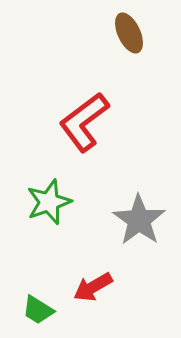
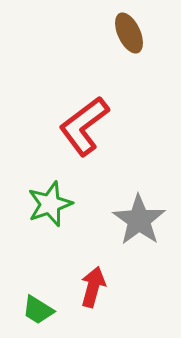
red L-shape: moved 4 px down
green star: moved 1 px right, 2 px down
red arrow: rotated 135 degrees clockwise
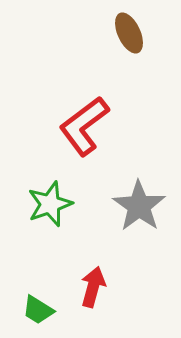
gray star: moved 14 px up
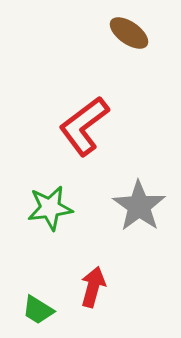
brown ellipse: rotated 30 degrees counterclockwise
green star: moved 4 px down; rotated 12 degrees clockwise
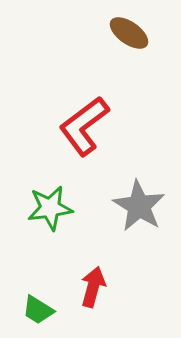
gray star: rotated 4 degrees counterclockwise
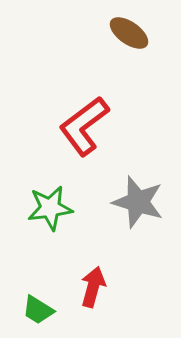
gray star: moved 1 px left, 4 px up; rotated 14 degrees counterclockwise
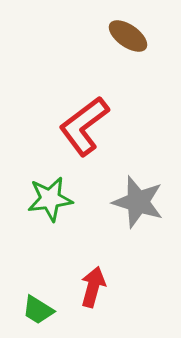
brown ellipse: moved 1 px left, 3 px down
green star: moved 9 px up
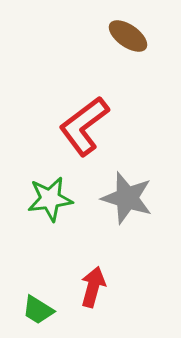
gray star: moved 11 px left, 4 px up
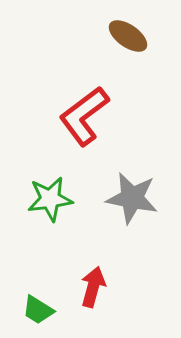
red L-shape: moved 10 px up
gray star: moved 5 px right; rotated 6 degrees counterclockwise
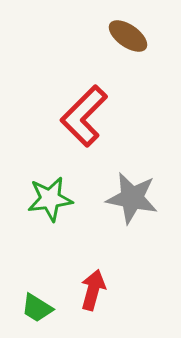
red L-shape: rotated 8 degrees counterclockwise
red arrow: moved 3 px down
green trapezoid: moved 1 px left, 2 px up
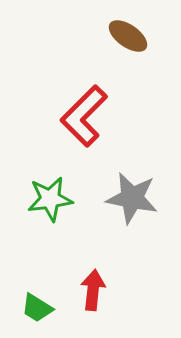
red arrow: rotated 9 degrees counterclockwise
